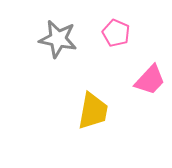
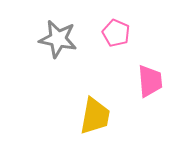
pink trapezoid: moved 1 px down; rotated 48 degrees counterclockwise
yellow trapezoid: moved 2 px right, 5 px down
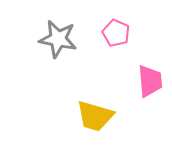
yellow trapezoid: rotated 96 degrees clockwise
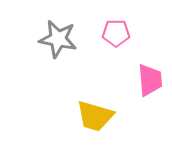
pink pentagon: rotated 24 degrees counterclockwise
pink trapezoid: moved 1 px up
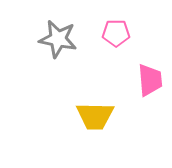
yellow trapezoid: rotated 15 degrees counterclockwise
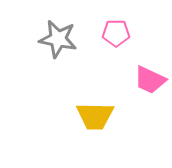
pink trapezoid: rotated 120 degrees clockwise
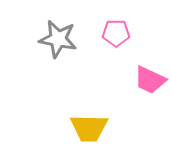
yellow trapezoid: moved 6 px left, 12 px down
